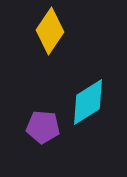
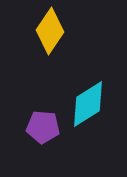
cyan diamond: moved 2 px down
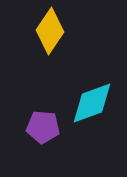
cyan diamond: moved 4 px right, 1 px up; rotated 12 degrees clockwise
